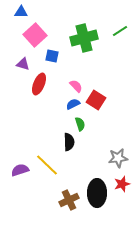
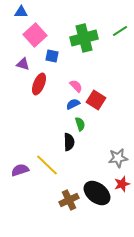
black ellipse: rotated 52 degrees counterclockwise
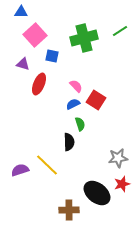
brown cross: moved 10 px down; rotated 24 degrees clockwise
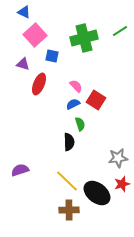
blue triangle: moved 3 px right; rotated 24 degrees clockwise
yellow line: moved 20 px right, 16 px down
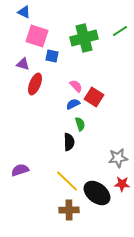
pink square: moved 2 px right, 1 px down; rotated 30 degrees counterclockwise
red ellipse: moved 4 px left
red square: moved 2 px left, 3 px up
red star: rotated 21 degrees clockwise
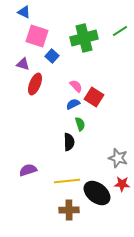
blue square: rotated 32 degrees clockwise
gray star: rotated 24 degrees clockwise
purple semicircle: moved 8 px right
yellow line: rotated 50 degrees counterclockwise
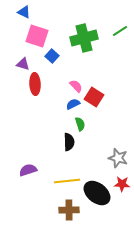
red ellipse: rotated 25 degrees counterclockwise
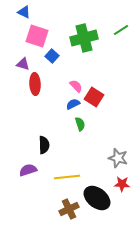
green line: moved 1 px right, 1 px up
black semicircle: moved 25 px left, 3 px down
yellow line: moved 4 px up
black ellipse: moved 5 px down
brown cross: moved 1 px up; rotated 24 degrees counterclockwise
